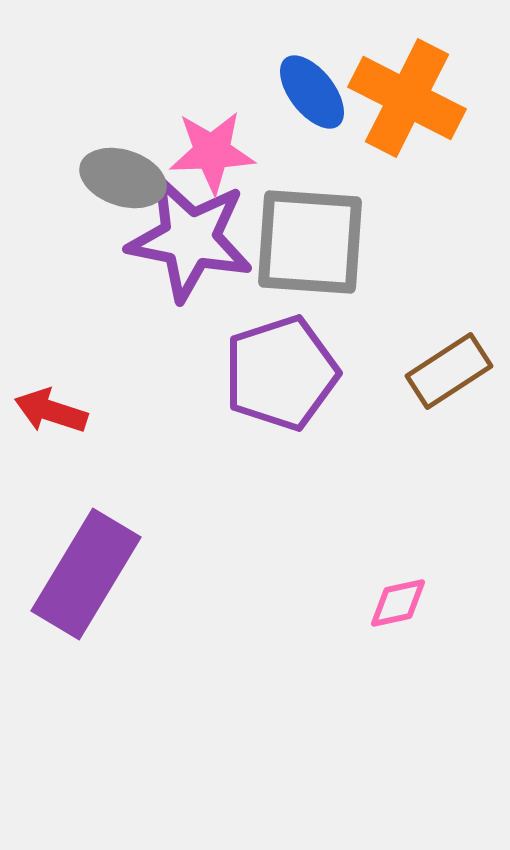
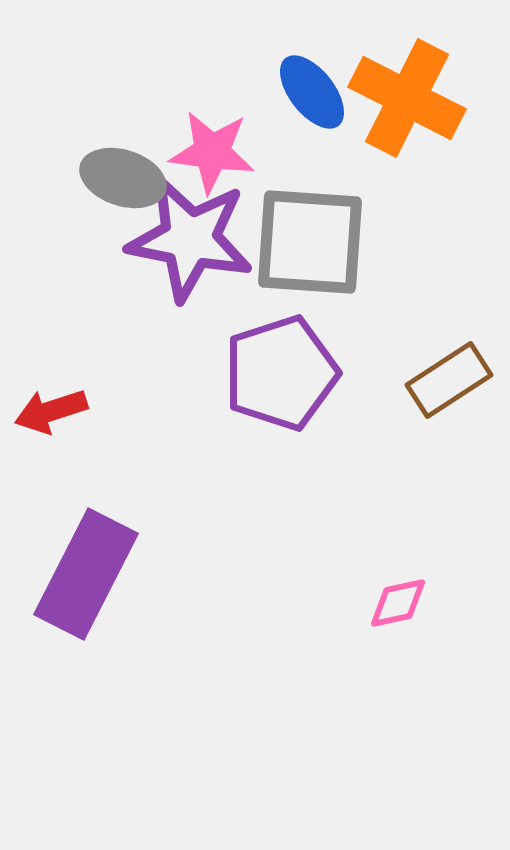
pink star: rotated 10 degrees clockwise
brown rectangle: moved 9 px down
red arrow: rotated 36 degrees counterclockwise
purple rectangle: rotated 4 degrees counterclockwise
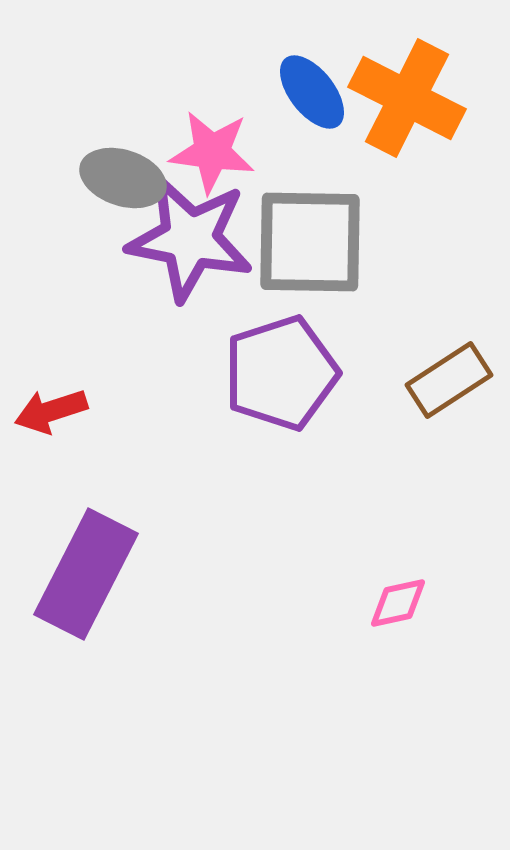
gray square: rotated 3 degrees counterclockwise
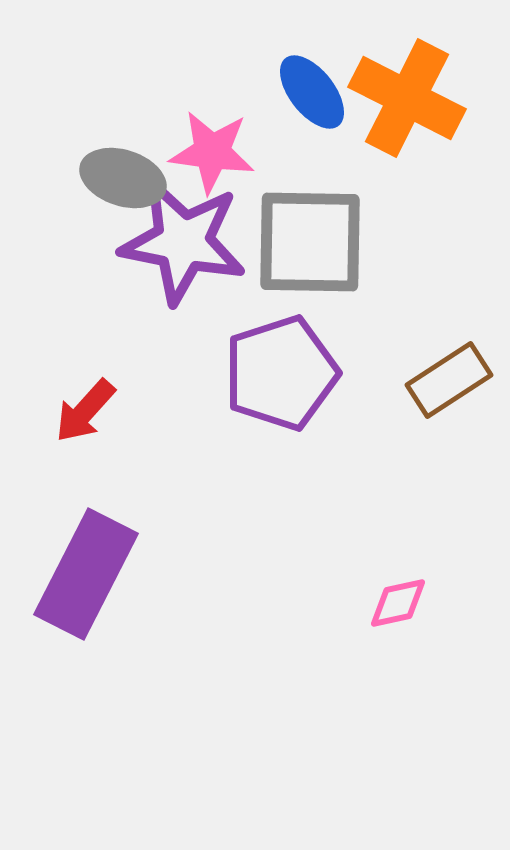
purple star: moved 7 px left, 3 px down
red arrow: moved 34 px right; rotated 30 degrees counterclockwise
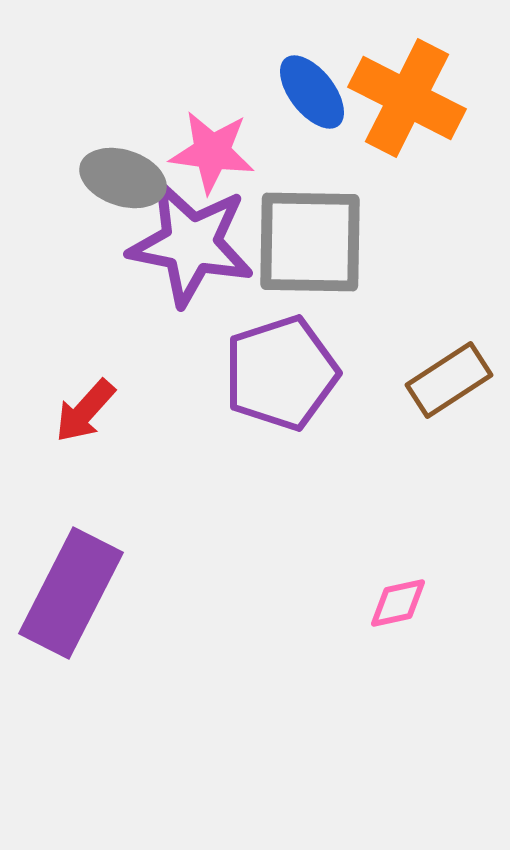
purple star: moved 8 px right, 2 px down
purple rectangle: moved 15 px left, 19 px down
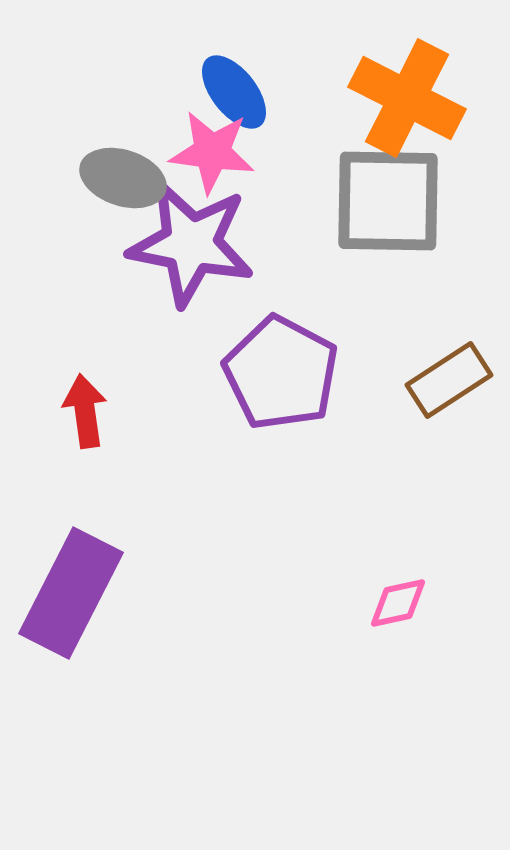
blue ellipse: moved 78 px left
gray square: moved 78 px right, 41 px up
purple pentagon: rotated 26 degrees counterclockwise
red arrow: rotated 130 degrees clockwise
